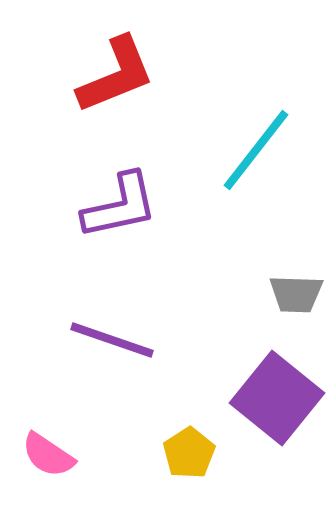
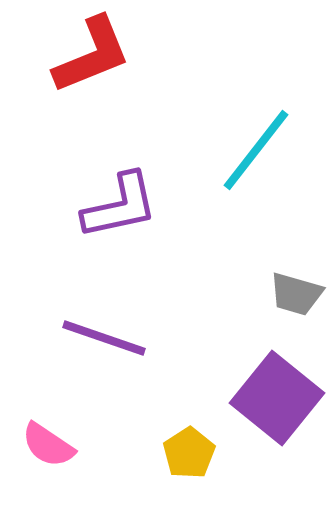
red L-shape: moved 24 px left, 20 px up
gray trapezoid: rotated 14 degrees clockwise
purple line: moved 8 px left, 2 px up
pink semicircle: moved 10 px up
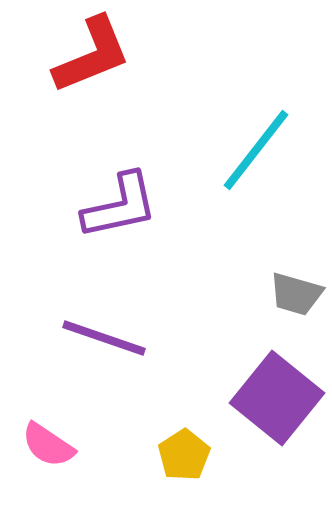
yellow pentagon: moved 5 px left, 2 px down
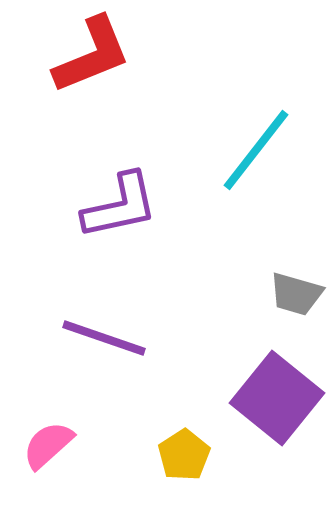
pink semicircle: rotated 104 degrees clockwise
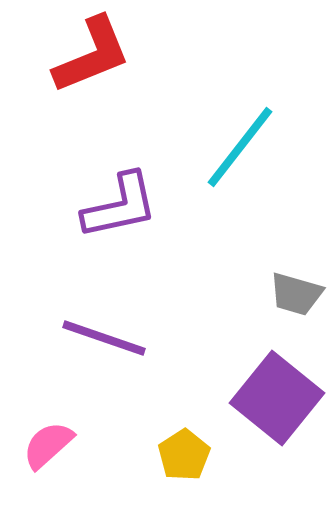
cyan line: moved 16 px left, 3 px up
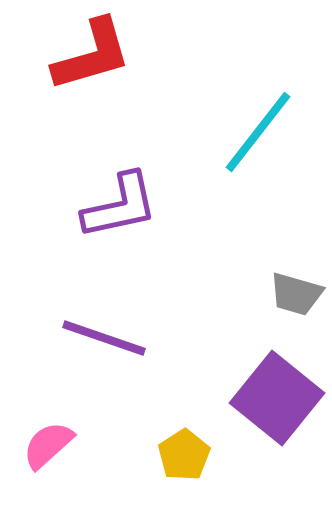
red L-shape: rotated 6 degrees clockwise
cyan line: moved 18 px right, 15 px up
